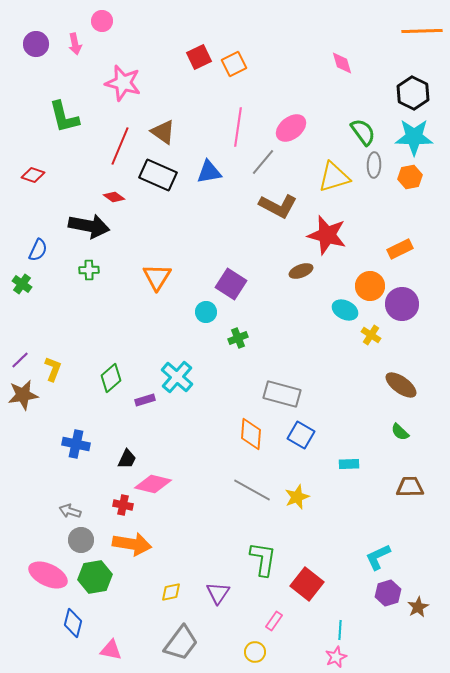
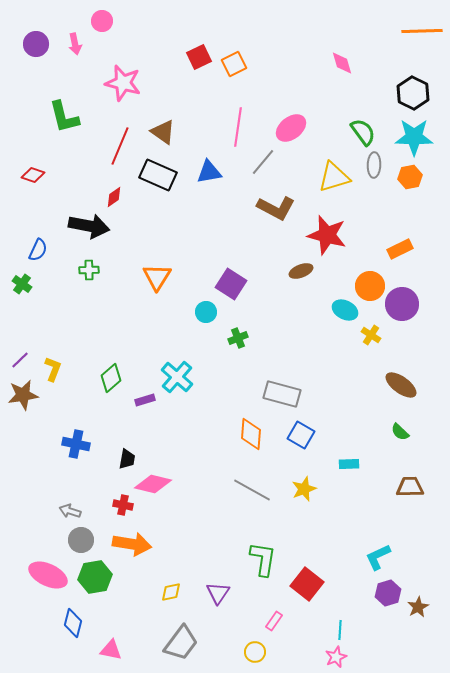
red diamond at (114, 197): rotated 70 degrees counterclockwise
brown L-shape at (278, 206): moved 2 px left, 2 px down
black trapezoid at (127, 459): rotated 15 degrees counterclockwise
yellow star at (297, 497): moved 7 px right, 8 px up
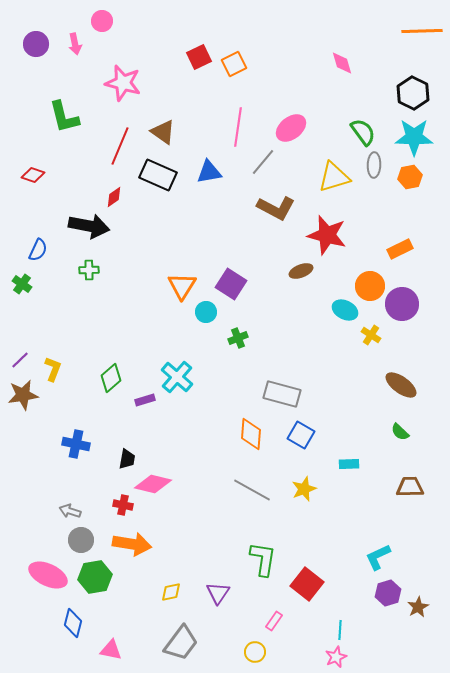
orange triangle at (157, 277): moved 25 px right, 9 px down
